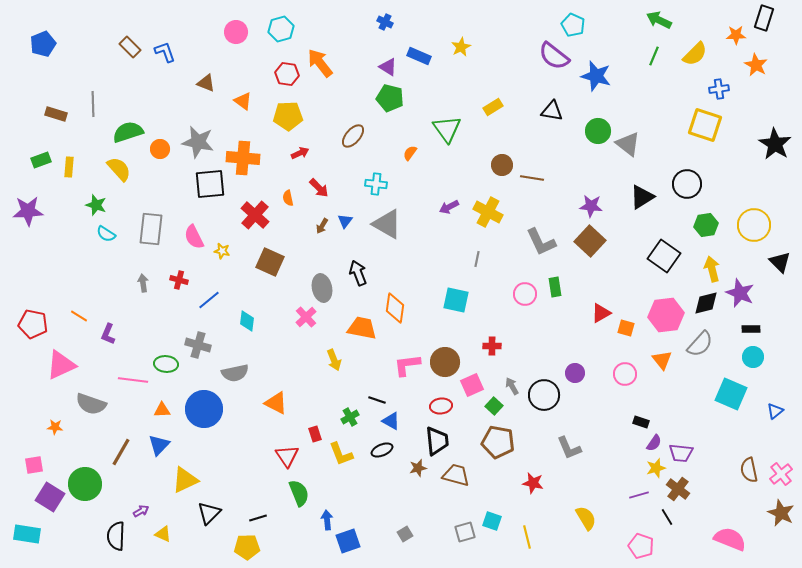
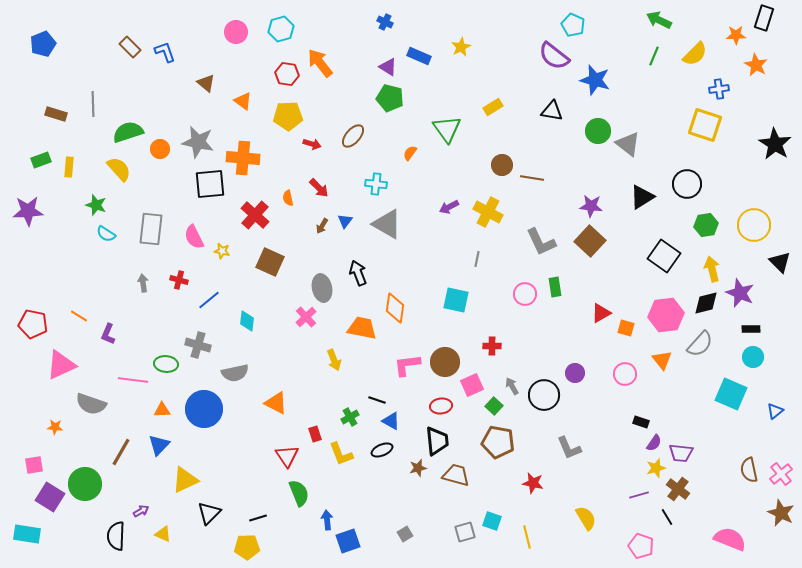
blue star at (596, 76): moved 1 px left, 4 px down
brown triangle at (206, 83): rotated 18 degrees clockwise
red arrow at (300, 153): moved 12 px right, 9 px up; rotated 42 degrees clockwise
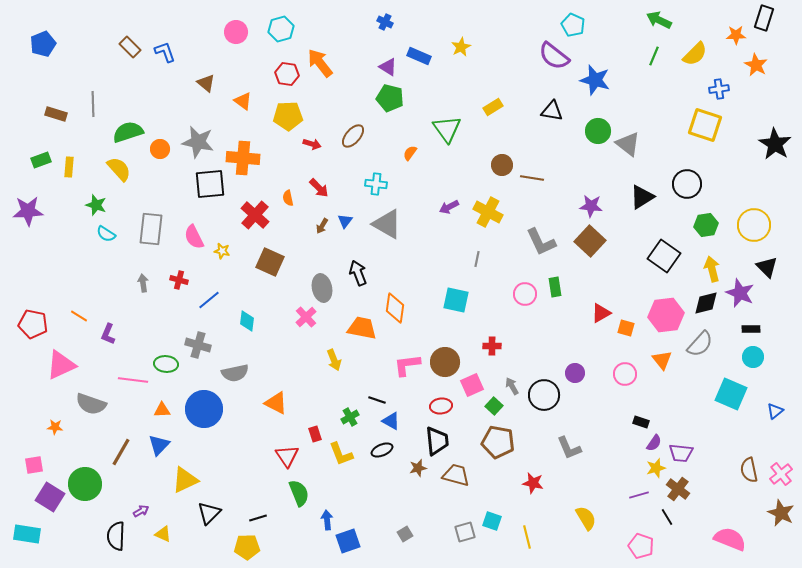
black triangle at (780, 262): moved 13 px left, 5 px down
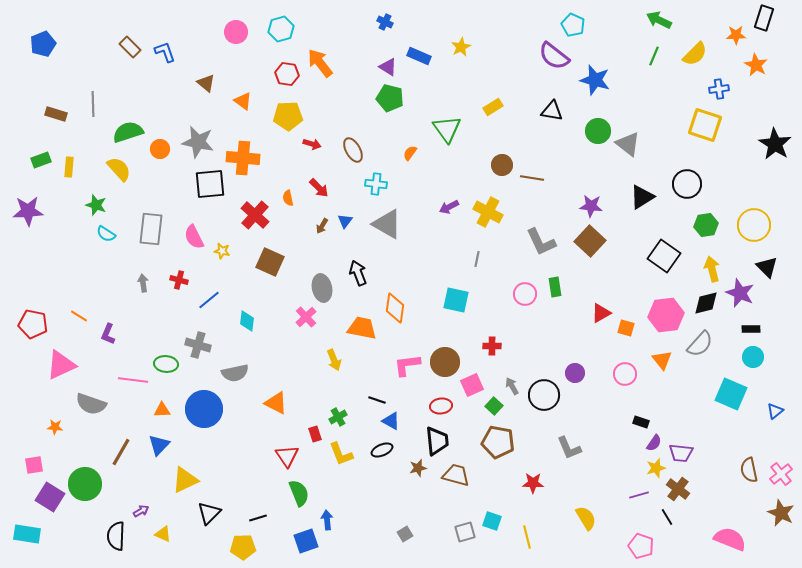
brown ellipse at (353, 136): moved 14 px down; rotated 70 degrees counterclockwise
green cross at (350, 417): moved 12 px left
red star at (533, 483): rotated 10 degrees counterclockwise
blue square at (348, 541): moved 42 px left
yellow pentagon at (247, 547): moved 4 px left
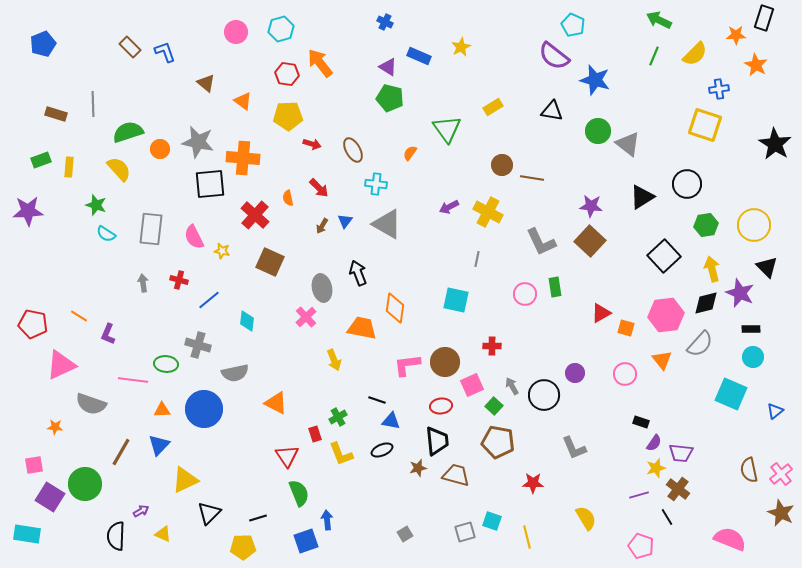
black square at (664, 256): rotated 12 degrees clockwise
blue triangle at (391, 421): rotated 18 degrees counterclockwise
gray L-shape at (569, 448): moved 5 px right
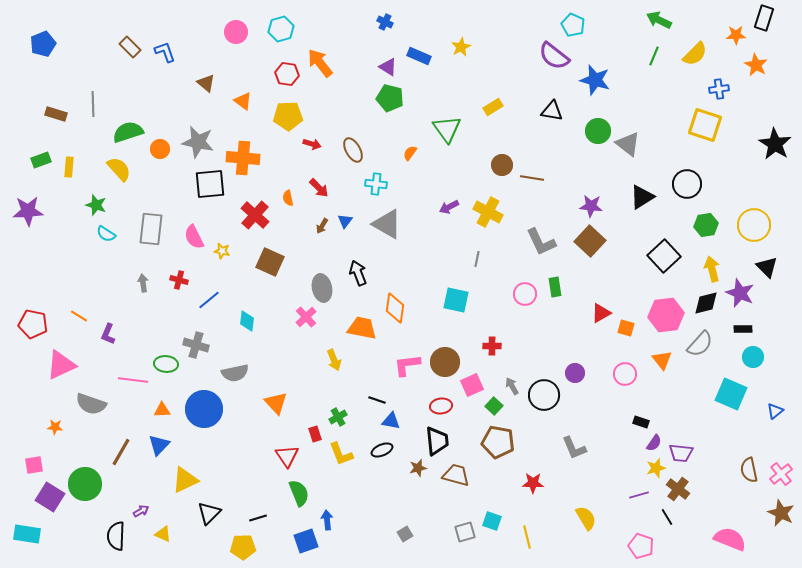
black rectangle at (751, 329): moved 8 px left
gray cross at (198, 345): moved 2 px left
orange triangle at (276, 403): rotated 20 degrees clockwise
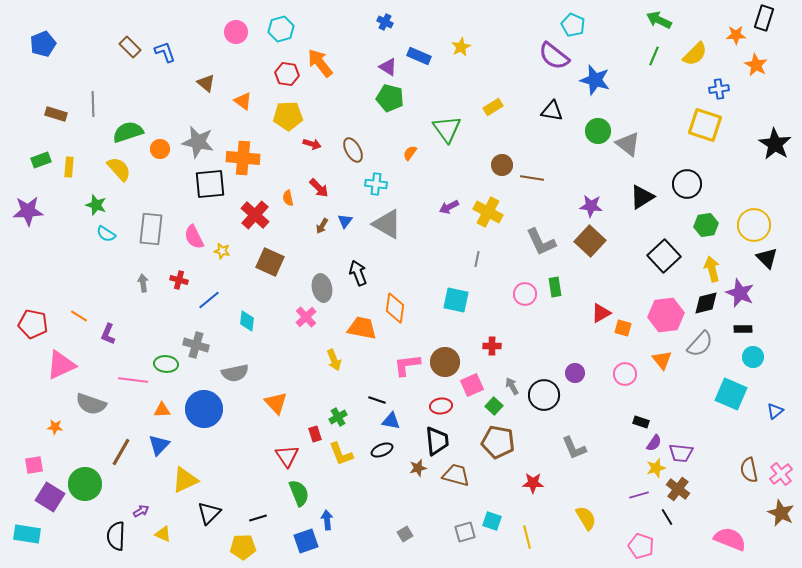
black triangle at (767, 267): moved 9 px up
orange square at (626, 328): moved 3 px left
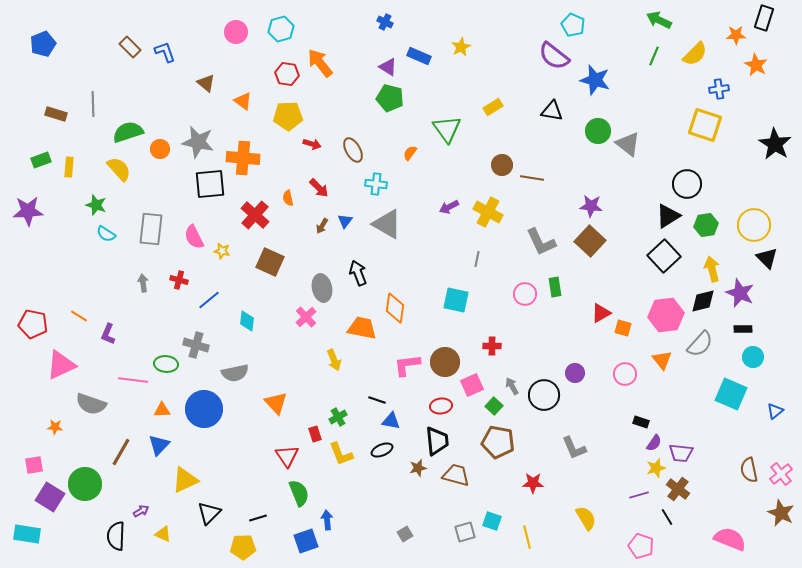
black triangle at (642, 197): moved 26 px right, 19 px down
black diamond at (706, 303): moved 3 px left, 2 px up
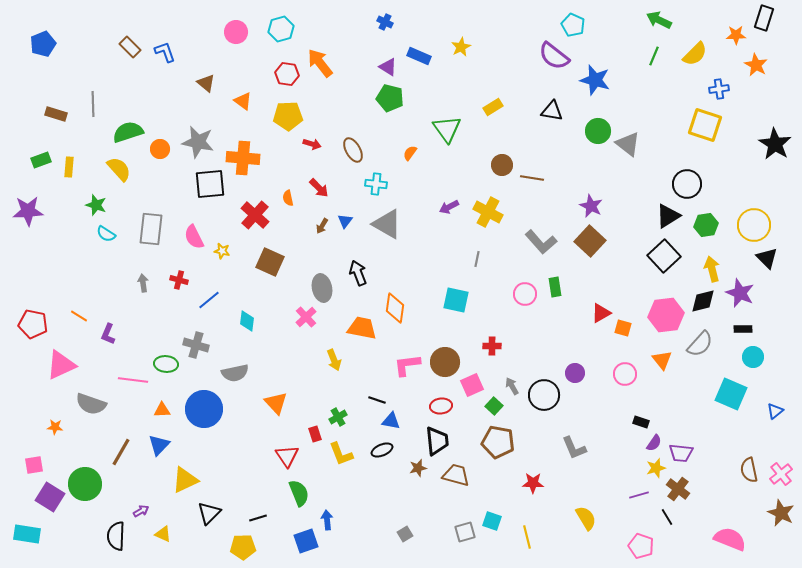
purple star at (591, 206): rotated 20 degrees clockwise
gray L-shape at (541, 242): rotated 16 degrees counterclockwise
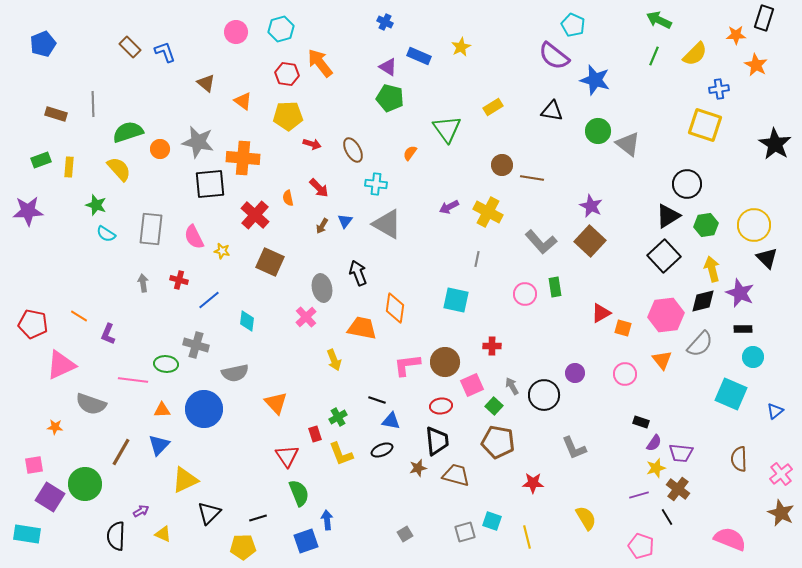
brown semicircle at (749, 470): moved 10 px left, 11 px up; rotated 10 degrees clockwise
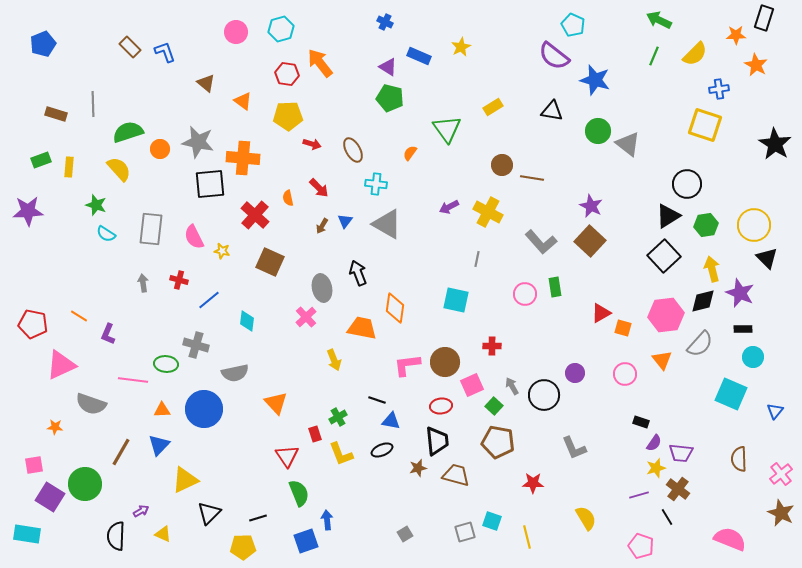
blue triangle at (775, 411): rotated 12 degrees counterclockwise
